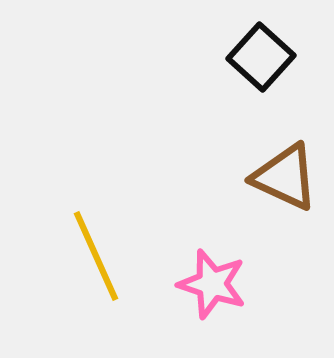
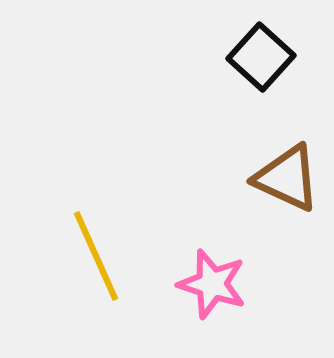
brown triangle: moved 2 px right, 1 px down
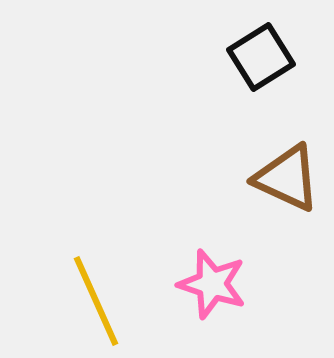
black square: rotated 16 degrees clockwise
yellow line: moved 45 px down
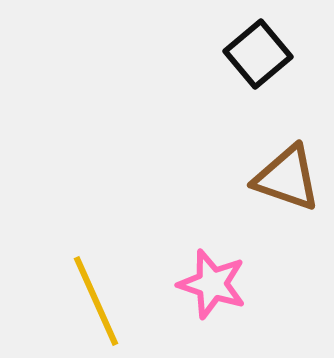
black square: moved 3 px left, 3 px up; rotated 8 degrees counterclockwise
brown triangle: rotated 6 degrees counterclockwise
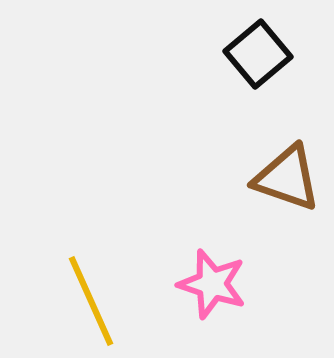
yellow line: moved 5 px left
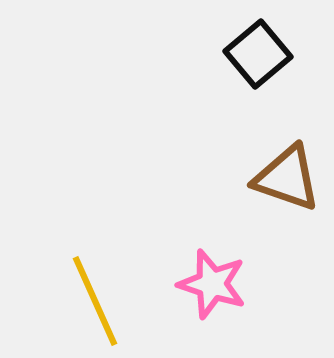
yellow line: moved 4 px right
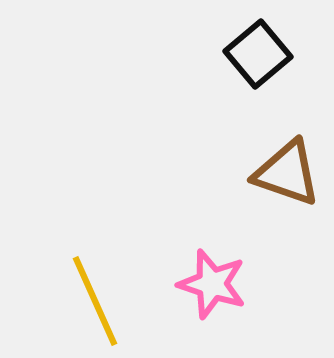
brown triangle: moved 5 px up
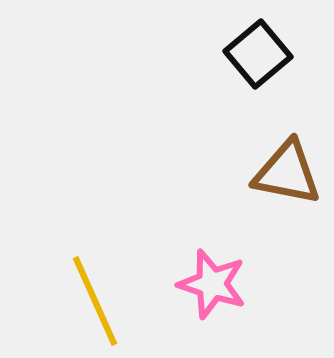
brown triangle: rotated 8 degrees counterclockwise
